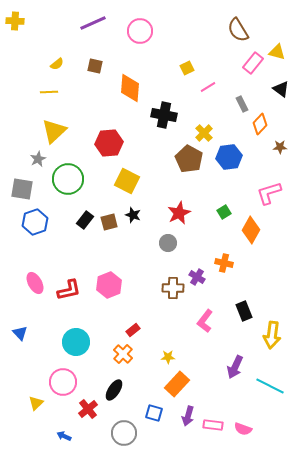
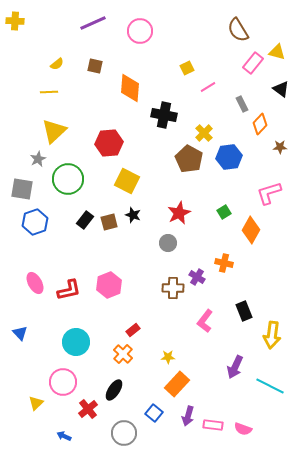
blue square at (154, 413): rotated 24 degrees clockwise
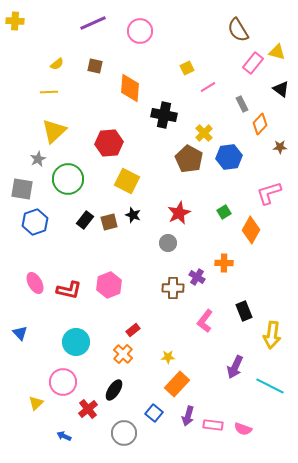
orange cross at (224, 263): rotated 12 degrees counterclockwise
red L-shape at (69, 290): rotated 25 degrees clockwise
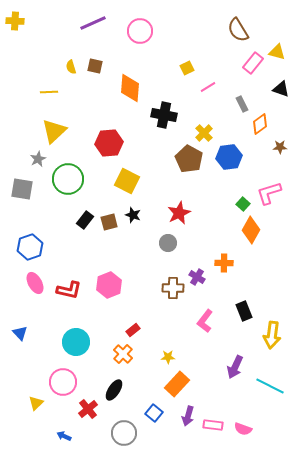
yellow semicircle at (57, 64): moved 14 px right, 3 px down; rotated 112 degrees clockwise
black triangle at (281, 89): rotated 18 degrees counterclockwise
orange diamond at (260, 124): rotated 10 degrees clockwise
green square at (224, 212): moved 19 px right, 8 px up; rotated 16 degrees counterclockwise
blue hexagon at (35, 222): moved 5 px left, 25 px down
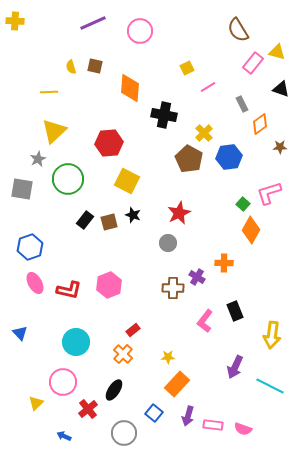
black rectangle at (244, 311): moved 9 px left
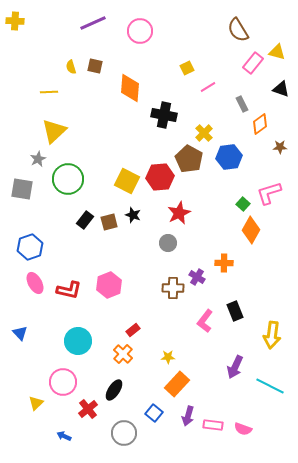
red hexagon at (109, 143): moved 51 px right, 34 px down
cyan circle at (76, 342): moved 2 px right, 1 px up
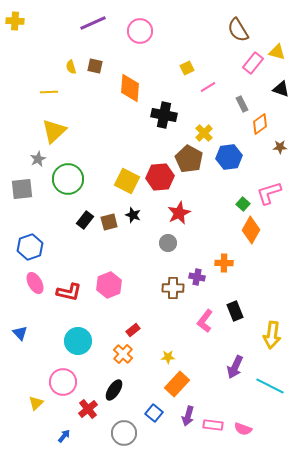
gray square at (22, 189): rotated 15 degrees counterclockwise
purple cross at (197, 277): rotated 21 degrees counterclockwise
red L-shape at (69, 290): moved 2 px down
blue arrow at (64, 436): rotated 104 degrees clockwise
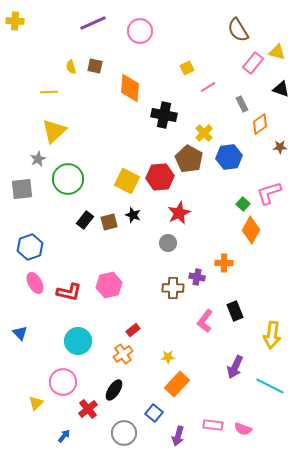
pink hexagon at (109, 285): rotated 10 degrees clockwise
orange cross at (123, 354): rotated 12 degrees clockwise
purple arrow at (188, 416): moved 10 px left, 20 px down
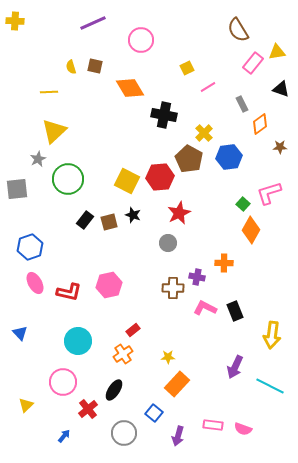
pink circle at (140, 31): moved 1 px right, 9 px down
yellow triangle at (277, 52): rotated 24 degrees counterclockwise
orange diamond at (130, 88): rotated 36 degrees counterclockwise
gray square at (22, 189): moved 5 px left
pink L-shape at (205, 321): moved 13 px up; rotated 80 degrees clockwise
yellow triangle at (36, 403): moved 10 px left, 2 px down
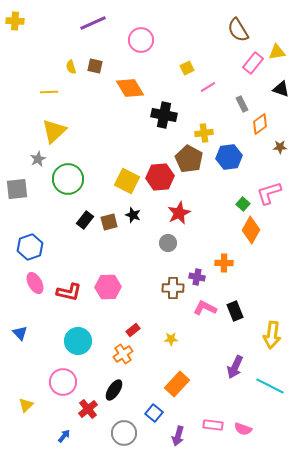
yellow cross at (204, 133): rotated 36 degrees clockwise
pink hexagon at (109, 285): moved 1 px left, 2 px down; rotated 10 degrees clockwise
yellow star at (168, 357): moved 3 px right, 18 px up
